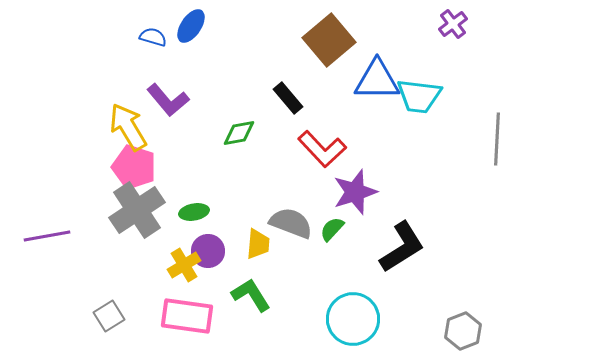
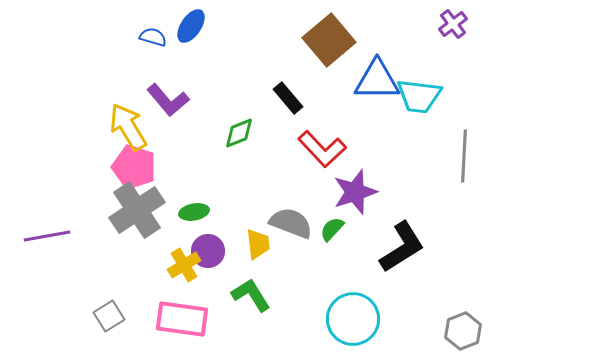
green diamond: rotated 12 degrees counterclockwise
gray line: moved 33 px left, 17 px down
yellow trapezoid: rotated 12 degrees counterclockwise
pink rectangle: moved 5 px left, 3 px down
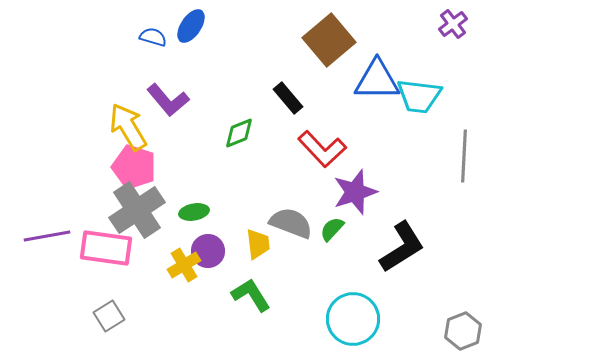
pink rectangle: moved 76 px left, 71 px up
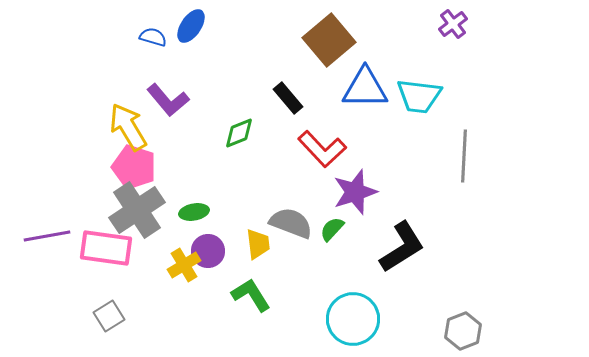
blue triangle: moved 12 px left, 8 px down
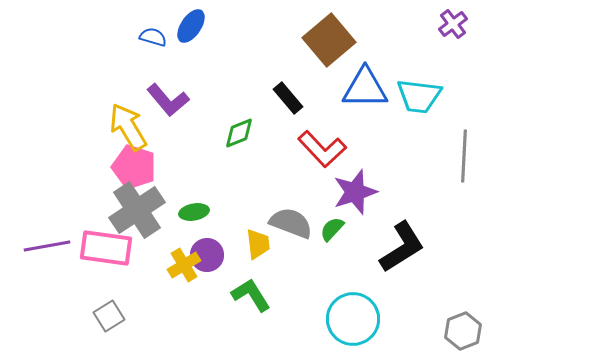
purple line: moved 10 px down
purple circle: moved 1 px left, 4 px down
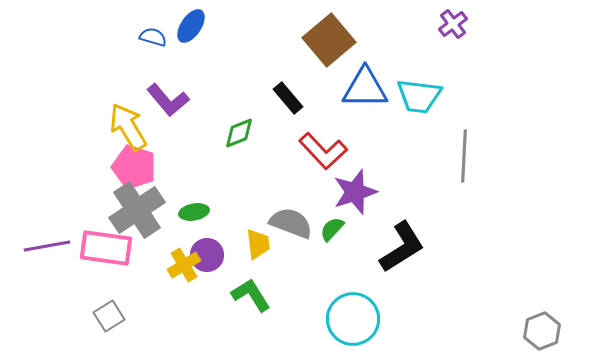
red L-shape: moved 1 px right, 2 px down
gray hexagon: moved 79 px right
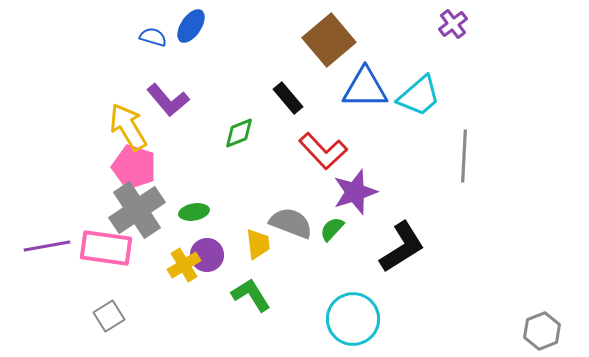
cyan trapezoid: rotated 48 degrees counterclockwise
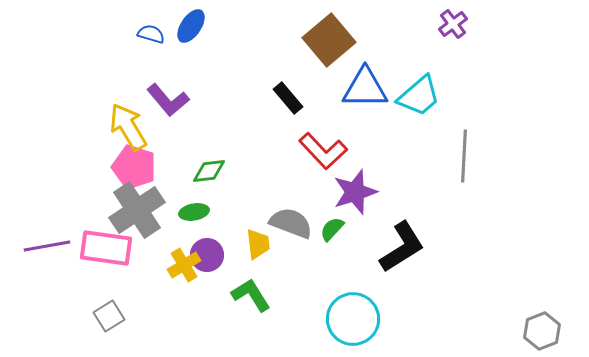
blue semicircle: moved 2 px left, 3 px up
green diamond: moved 30 px left, 38 px down; rotated 16 degrees clockwise
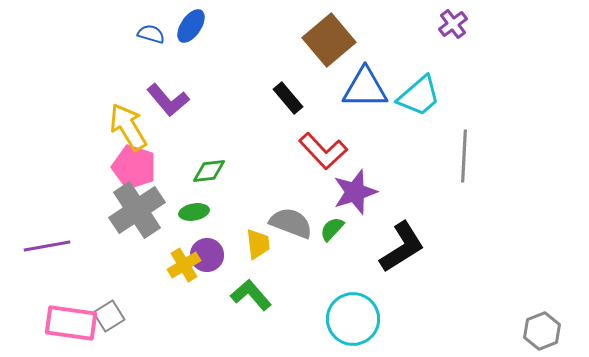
pink rectangle: moved 35 px left, 75 px down
green L-shape: rotated 9 degrees counterclockwise
